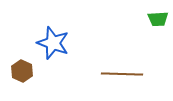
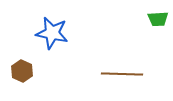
blue star: moved 1 px left, 10 px up; rotated 8 degrees counterclockwise
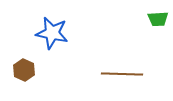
brown hexagon: moved 2 px right, 1 px up
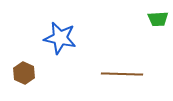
blue star: moved 8 px right, 5 px down
brown hexagon: moved 3 px down
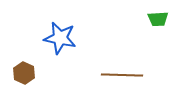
brown line: moved 1 px down
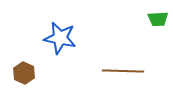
brown line: moved 1 px right, 4 px up
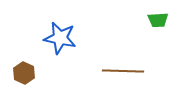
green trapezoid: moved 1 px down
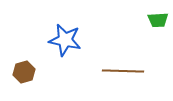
blue star: moved 5 px right, 2 px down
brown hexagon: moved 1 px up; rotated 20 degrees clockwise
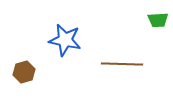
brown line: moved 1 px left, 7 px up
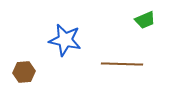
green trapezoid: moved 13 px left; rotated 20 degrees counterclockwise
brown hexagon: rotated 10 degrees clockwise
